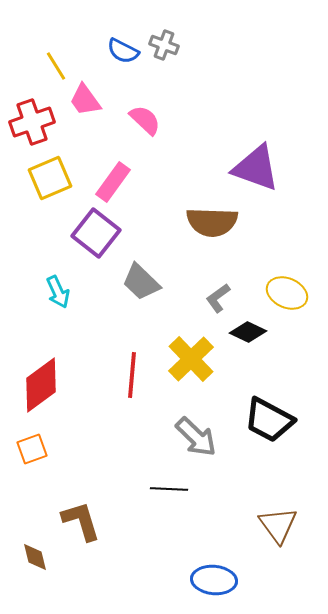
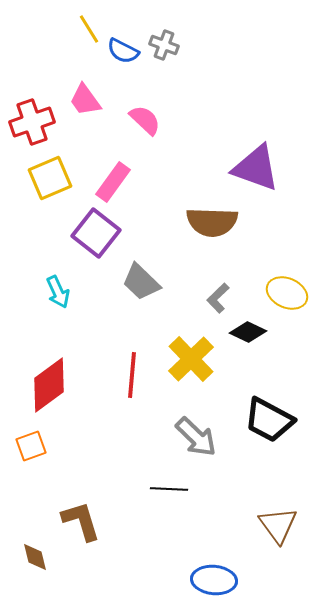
yellow line: moved 33 px right, 37 px up
gray L-shape: rotated 8 degrees counterclockwise
red diamond: moved 8 px right
orange square: moved 1 px left, 3 px up
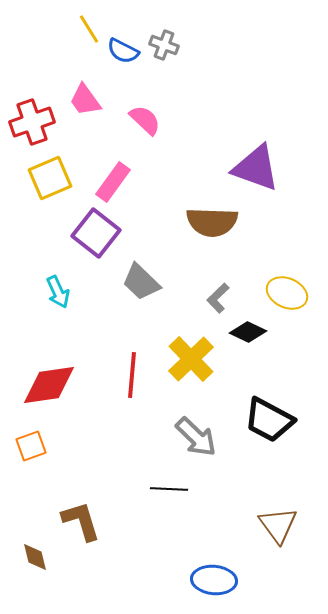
red diamond: rotated 28 degrees clockwise
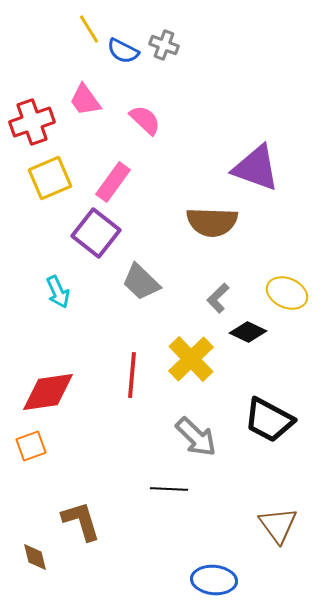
red diamond: moved 1 px left, 7 px down
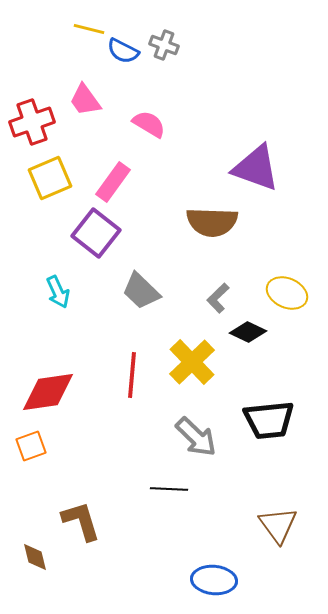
yellow line: rotated 44 degrees counterclockwise
pink semicircle: moved 4 px right, 4 px down; rotated 12 degrees counterclockwise
gray trapezoid: moved 9 px down
yellow cross: moved 1 px right, 3 px down
black trapezoid: rotated 34 degrees counterclockwise
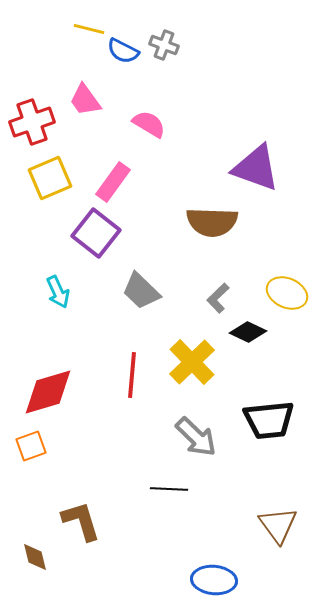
red diamond: rotated 8 degrees counterclockwise
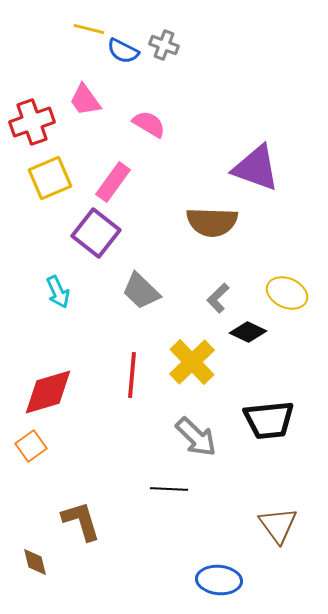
orange square: rotated 16 degrees counterclockwise
brown diamond: moved 5 px down
blue ellipse: moved 5 px right
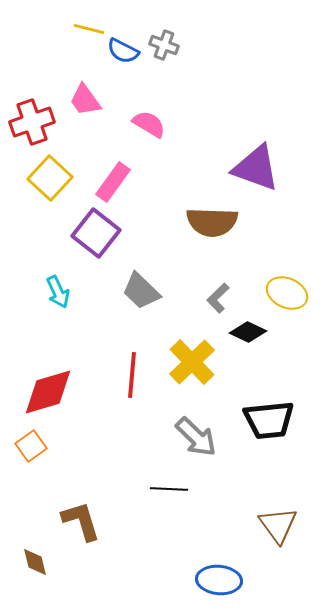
yellow square: rotated 24 degrees counterclockwise
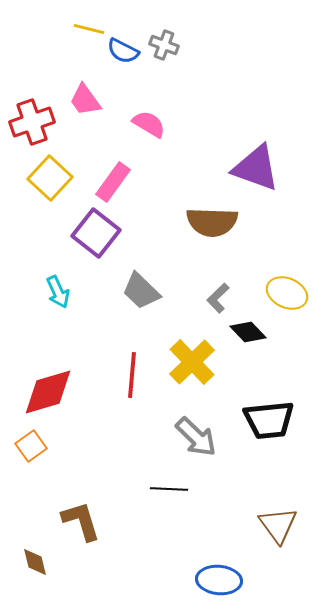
black diamond: rotated 21 degrees clockwise
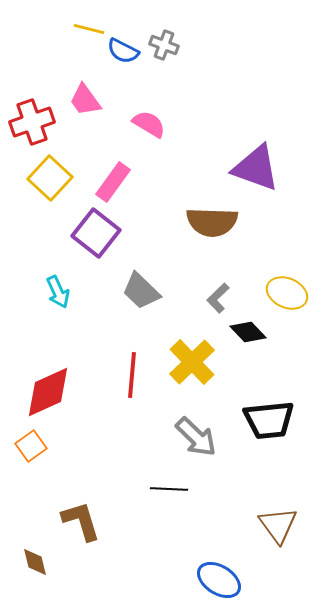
red diamond: rotated 8 degrees counterclockwise
blue ellipse: rotated 27 degrees clockwise
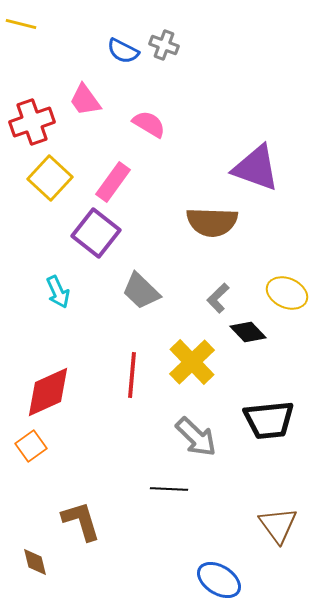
yellow line: moved 68 px left, 5 px up
